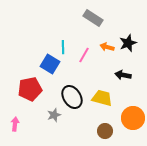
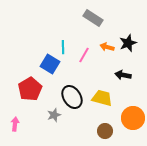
red pentagon: rotated 20 degrees counterclockwise
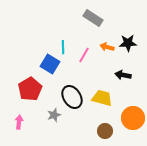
black star: rotated 18 degrees clockwise
pink arrow: moved 4 px right, 2 px up
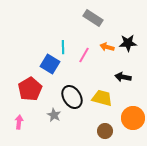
black arrow: moved 2 px down
gray star: rotated 24 degrees counterclockwise
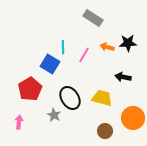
black ellipse: moved 2 px left, 1 px down
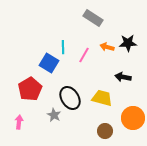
blue square: moved 1 px left, 1 px up
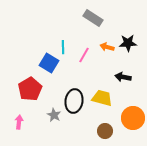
black ellipse: moved 4 px right, 3 px down; rotated 40 degrees clockwise
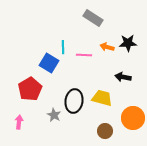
pink line: rotated 63 degrees clockwise
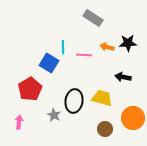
brown circle: moved 2 px up
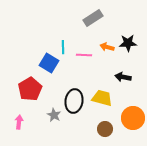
gray rectangle: rotated 66 degrees counterclockwise
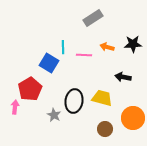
black star: moved 5 px right, 1 px down
pink arrow: moved 4 px left, 15 px up
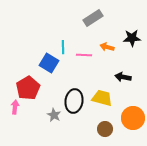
black star: moved 1 px left, 6 px up
red pentagon: moved 2 px left, 1 px up
